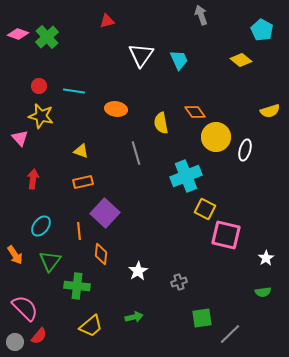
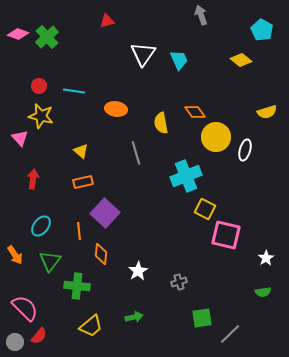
white triangle at (141, 55): moved 2 px right, 1 px up
yellow semicircle at (270, 111): moved 3 px left, 1 px down
yellow triangle at (81, 151): rotated 21 degrees clockwise
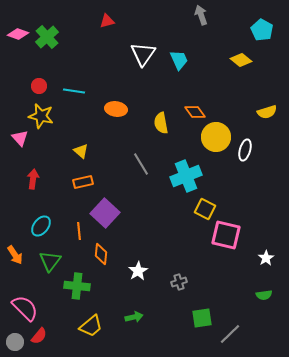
gray line at (136, 153): moved 5 px right, 11 px down; rotated 15 degrees counterclockwise
green semicircle at (263, 292): moved 1 px right, 3 px down
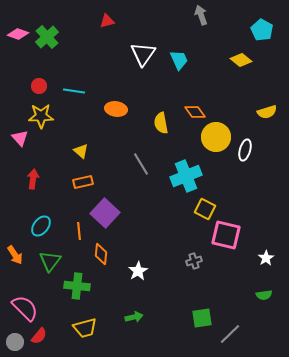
yellow star at (41, 116): rotated 15 degrees counterclockwise
gray cross at (179, 282): moved 15 px right, 21 px up
yellow trapezoid at (91, 326): moved 6 px left, 2 px down; rotated 25 degrees clockwise
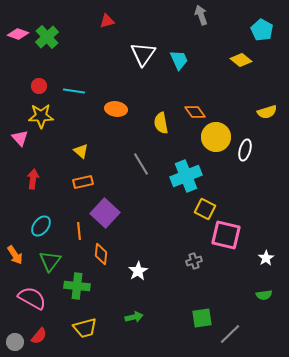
pink semicircle at (25, 308): moved 7 px right, 10 px up; rotated 16 degrees counterclockwise
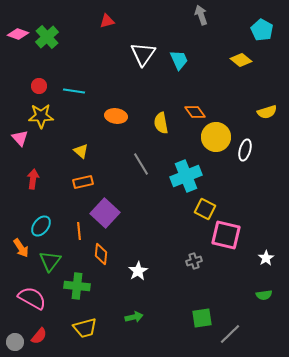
orange ellipse at (116, 109): moved 7 px down
orange arrow at (15, 255): moved 6 px right, 7 px up
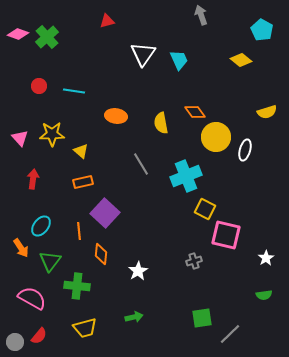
yellow star at (41, 116): moved 11 px right, 18 px down
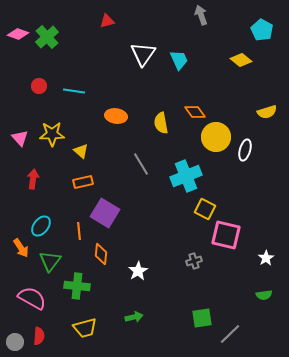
purple square at (105, 213): rotated 12 degrees counterclockwise
red semicircle at (39, 336): rotated 36 degrees counterclockwise
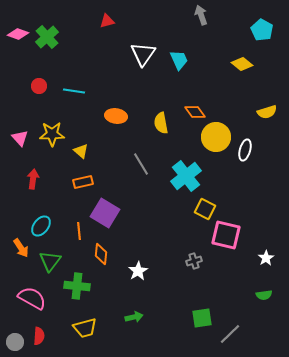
yellow diamond at (241, 60): moved 1 px right, 4 px down
cyan cross at (186, 176): rotated 16 degrees counterclockwise
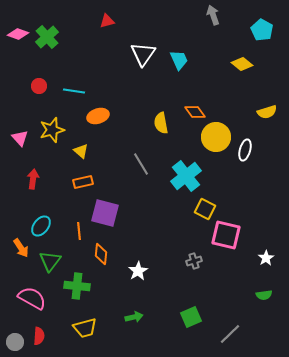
gray arrow at (201, 15): moved 12 px right
orange ellipse at (116, 116): moved 18 px left; rotated 25 degrees counterclockwise
yellow star at (52, 134): moved 4 px up; rotated 15 degrees counterclockwise
purple square at (105, 213): rotated 16 degrees counterclockwise
green square at (202, 318): moved 11 px left, 1 px up; rotated 15 degrees counterclockwise
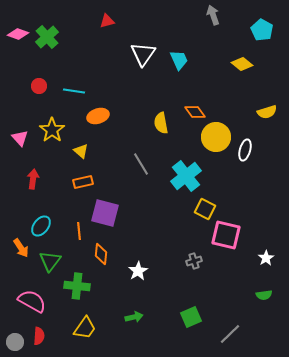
yellow star at (52, 130): rotated 20 degrees counterclockwise
pink semicircle at (32, 298): moved 3 px down
yellow trapezoid at (85, 328): rotated 40 degrees counterclockwise
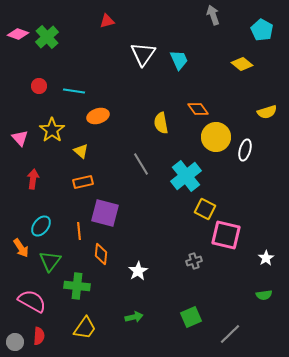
orange diamond at (195, 112): moved 3 px right, 3 px up
